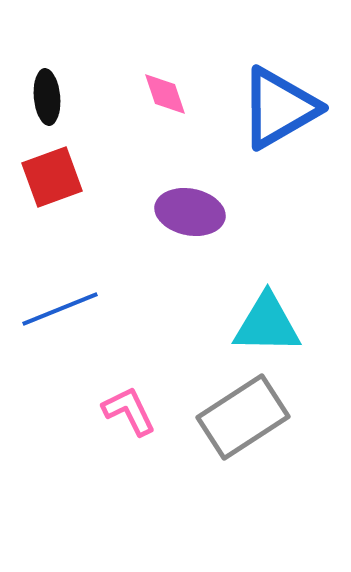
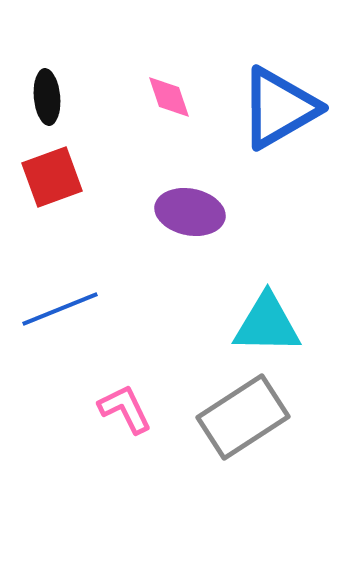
pink diamond: moved 4 px right, 3 px down
pink L-shape: moved 4 px left, 2 px up
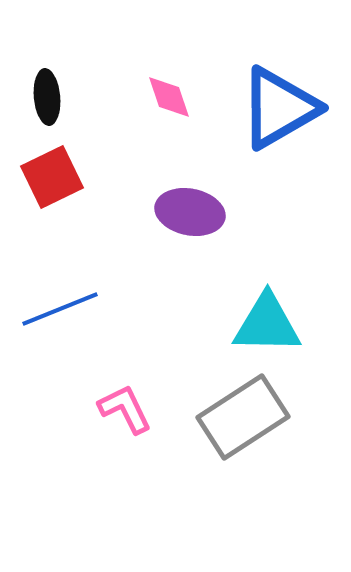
red square: rotated 6 degrees counterclockwise
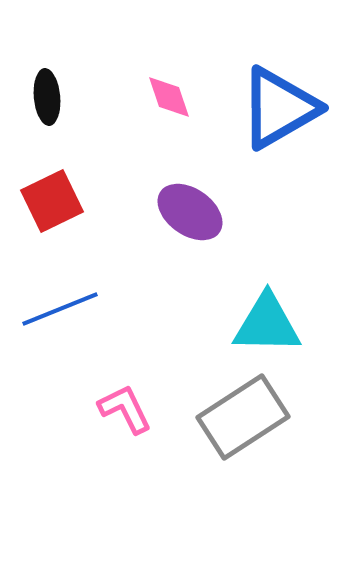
red square: moved 24 px down
purple ellipse: rotated 24 degrees clockwise
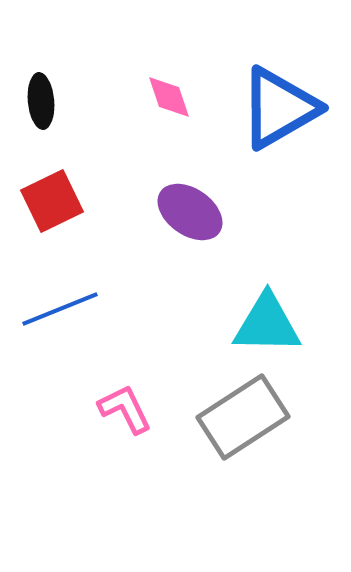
black ellipse: moved 6 px left, 4 px down
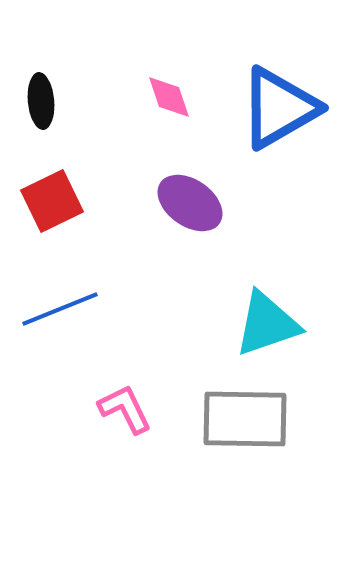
purple ellipse: moved 9 px up
cyan triangle: rotated 20 degrees counterclockwise
gray rectangle: moved 2 px right, 2 px down; rotated 34 degrees clockwise
